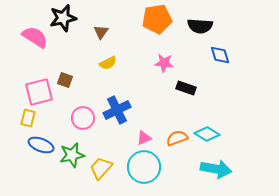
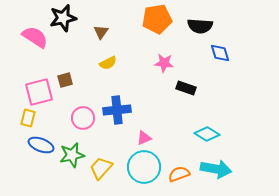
blue diamond: moved 2 px up
brown square: rotated 35 degrees counterclockwise
blue cross: rotated 20 degrees clockwise
orange semicircle: moved 2 px right, 36 px down
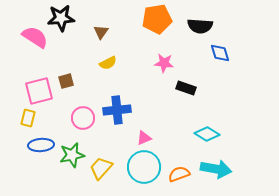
black star: moved 2 px left; rotated 8 degrees clockwise
brown square: moved 1 px right, 1 px down
pink square: moved 1 px up
blue ellipse: rotated 25 degrees counterclockwise
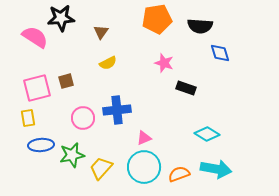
pink star: rotated 12 degrees clockwise
pink square: moved 2 px left, 3 px up
yellow rectangle: rotated 24 degrees counterclockwise
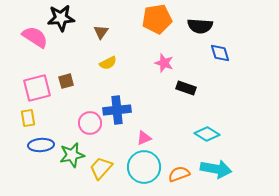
pink circle: moved 7 px right, 5 px down
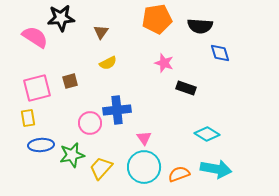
brown square: moved 4 px right
pink triangle: rotated 42 degrees counterclockwise
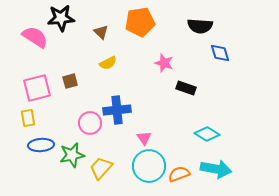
orange pentagon: moved 17 px left, 3 px down
brown triangle: rotated 21 degrees counterclockwise
cyan circle: moved 5 px right, 1 px up
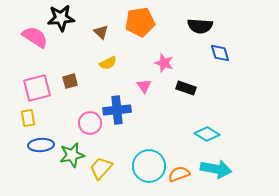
pink triangle: moved 52 px up
